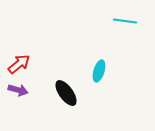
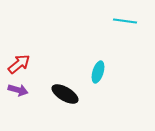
cyan ellipse: moved 1 px left, 1 px down
black ellipse: moved 1 px left, 1 px down; rotated 24 degrees counterclockwise
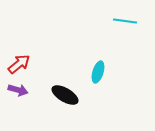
black ellipse: moved 1 px down
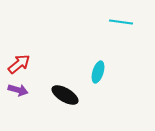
cyan line: moved 4 px left, 1 px down
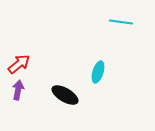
purple arrow: rotated 96 degrees counterclockwise
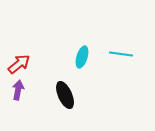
cyan line: moved 32 px down
cyan ellipse: moved 16 px left, 15 px up
black ellipse: rotated 36 degrees clockwise
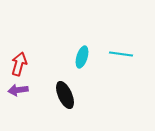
red arrow: rotated 35 degrees counterclockwise
purple arrow: rotated 108 degrees counterclockwise
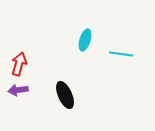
cyan ellipse: moved 3 px right, 17 px up
